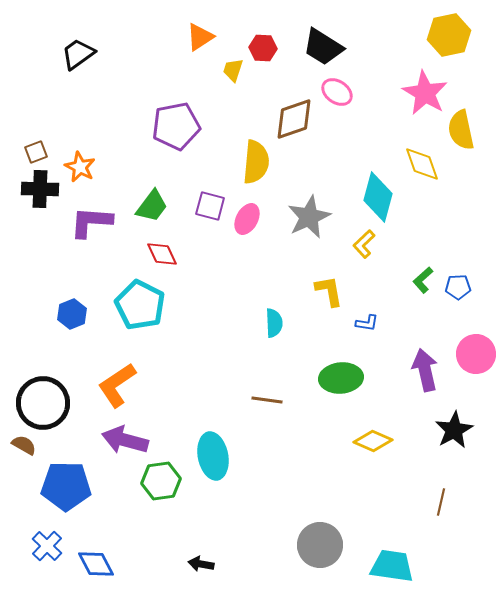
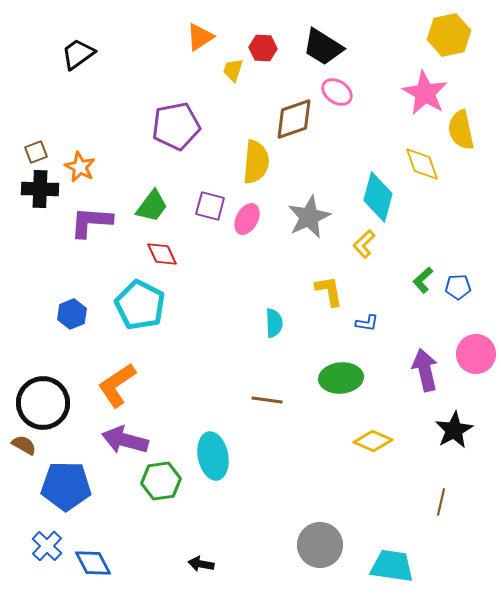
blue diamond at (96, 564): moved 3 px left, 1 px up
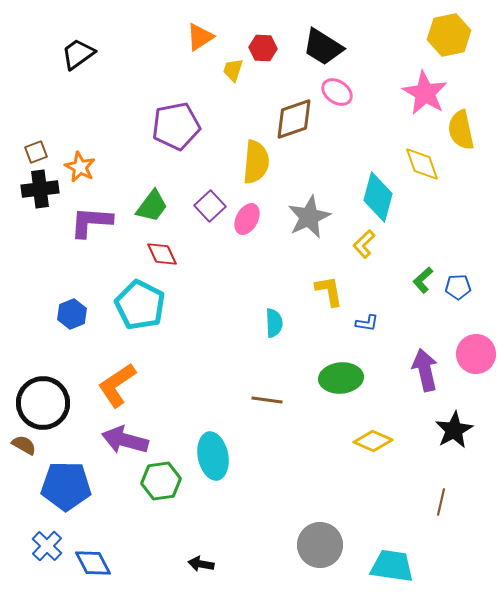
black cross at (40, 189): rotated 9 degrees counterclockwise
purple square at (210, 206): rotated 32 degrees clockwise
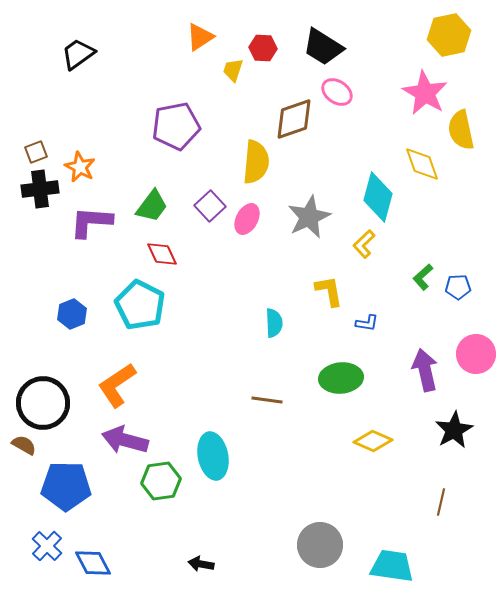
green L-shape at (423, 280): moved 3 px up
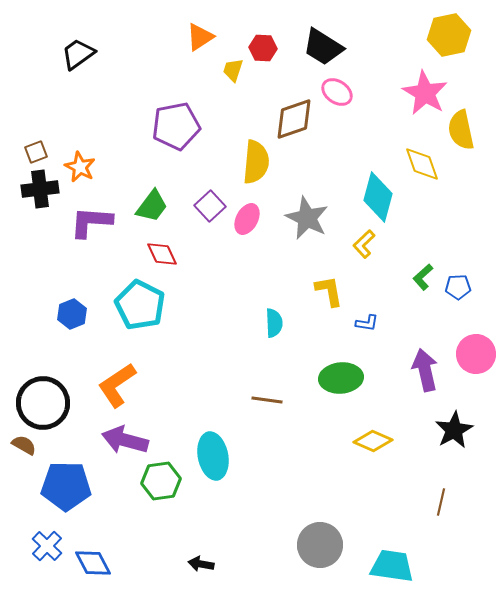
gray star at (309, 217): moved 2 px left, 1 px down; rotated 21 degrees counterclockwise
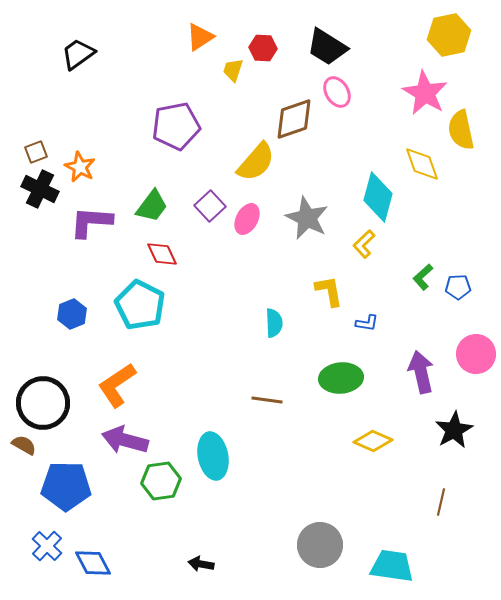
black trapezoid at (323, 47): moved 4 px right
pink ellipse at (337, 92): rotated 24 degrees clockwise
yellow semicircle at (256, 162): rotated 36 degrees clockwise
black cross at (40, 189): rotated 33 degrees clockwise
purple arrow at (425, 370): moved 4 px left, 2 px down
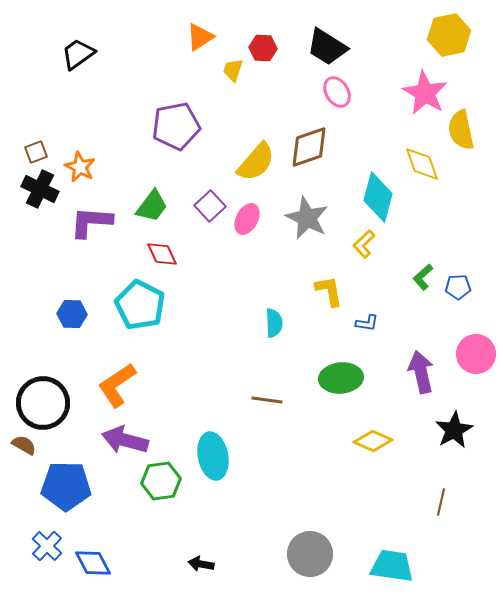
brown diamond at (294, 119): moved 15 px right, 28 px down
blue hexagon at (72, 314): rotated 24 degrees clockwise
gray circle at (320, 545): moved 10 px left, 9 px down
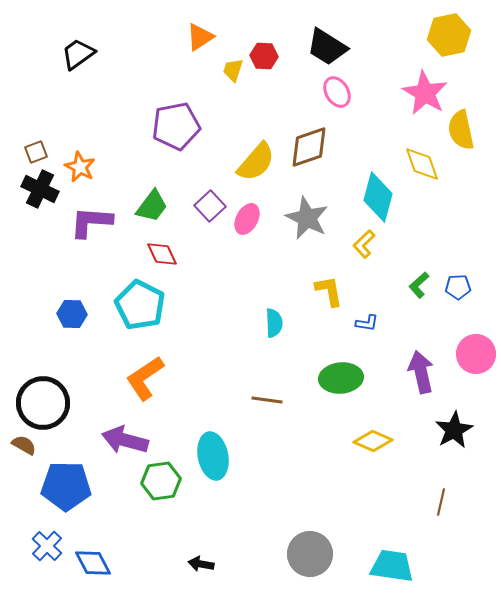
red hexagon at (263, 48): moved 1 px right, 8 px down
green L-shape at (423, 277): moved 4 px left, 8 px down
orange L-shape at (117, 385): moved 28 px right, 7 px up
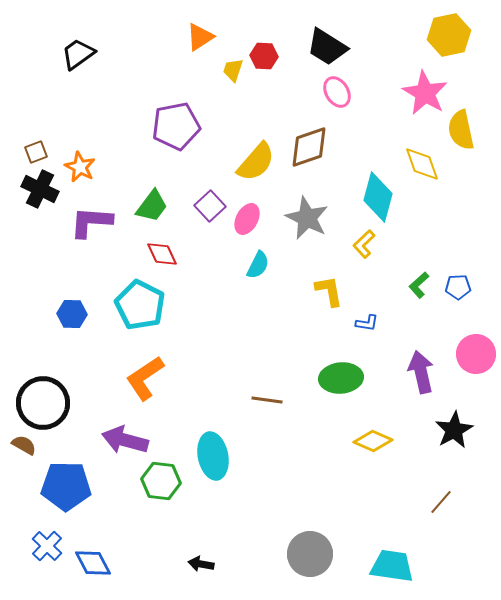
cyan semicircle at (274, 323): moved 16 px left, 58 px up; rotated 28 degrees clockwise
green hexagon at (161, 481): rotated 15 degrees clockwise
brown line at (441, 502): rotated 28 degrees clockwise
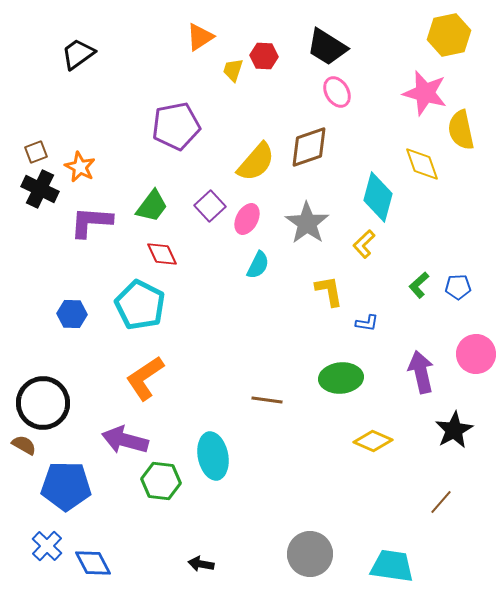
pink star at (425, 93): rotated 15 degrees counterclockwise
gray star at (307, 218): moved 5 px down; rotated 9 degrees clockwise
